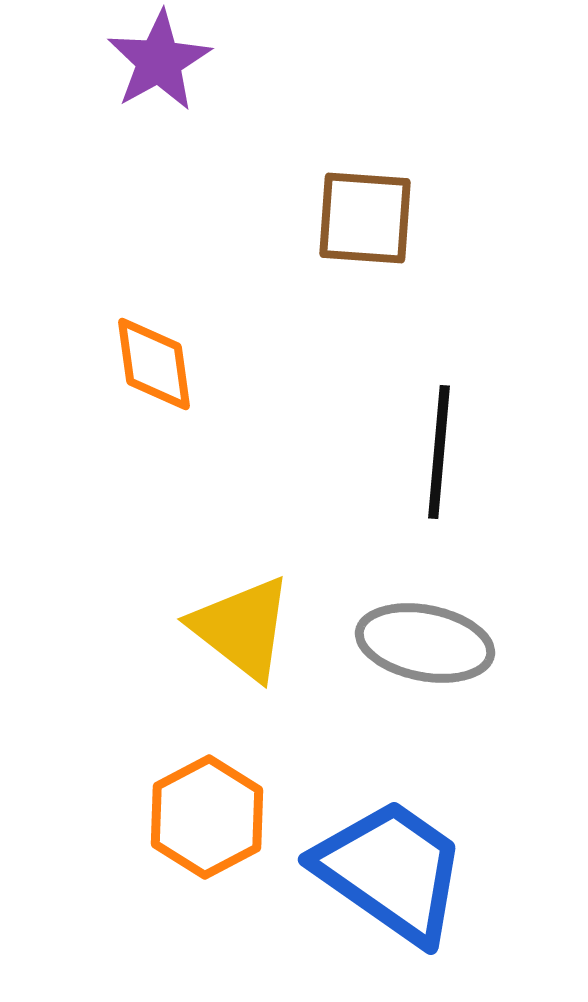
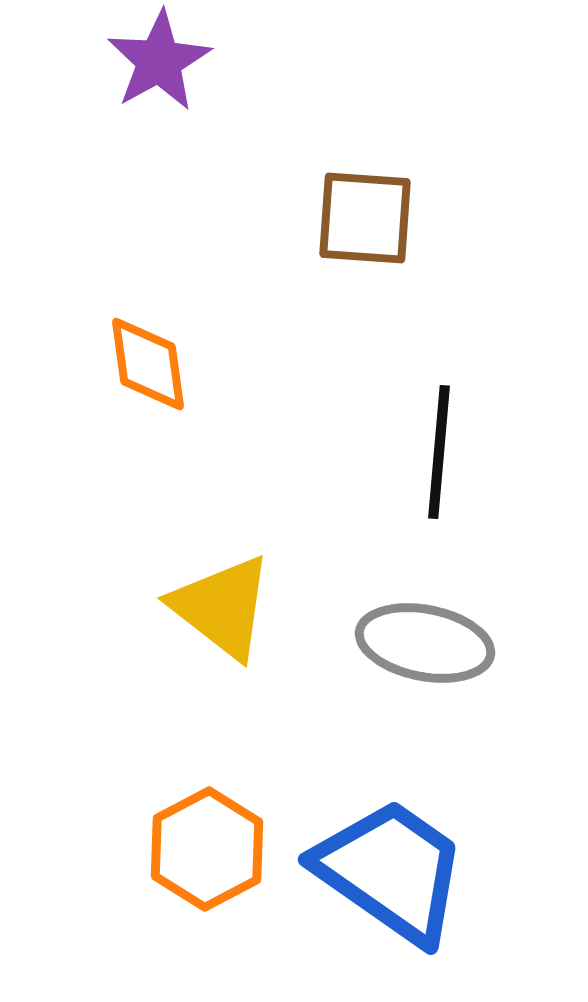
orange diamond: moved 6 px left
yellow triangle: moved 20 px left, 21 px up
orange hexagon: moved 32 px down
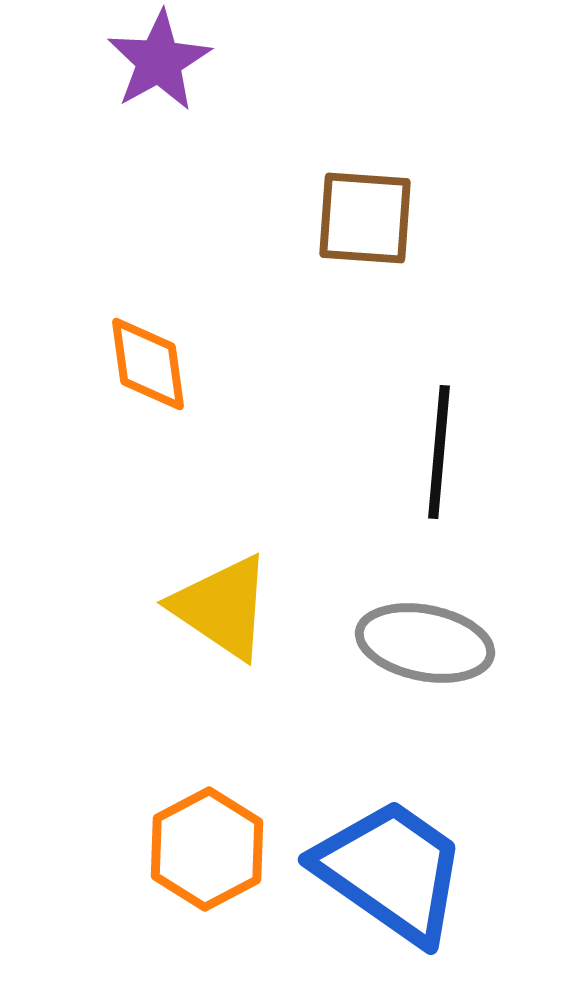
yellow triangle: rotated 4 degrees counterclockwise
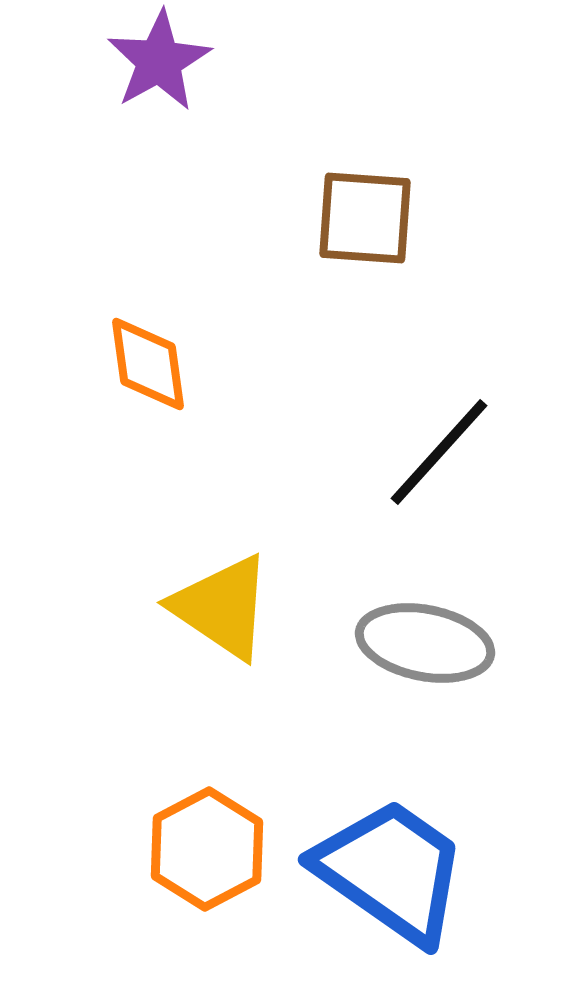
black line: rotated 37 degrees clockwise
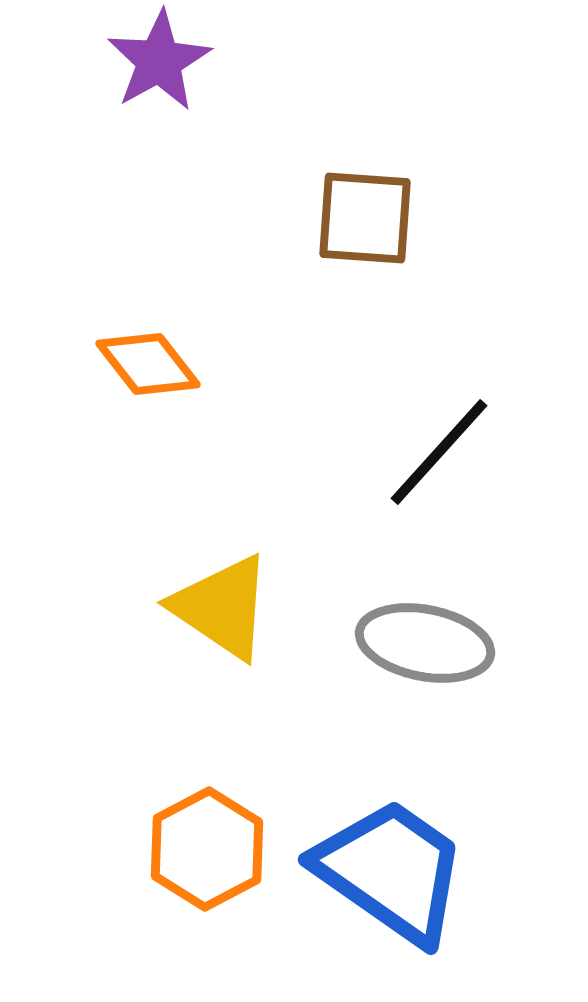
orange diamond: rotated 30 degrees counterclockwise
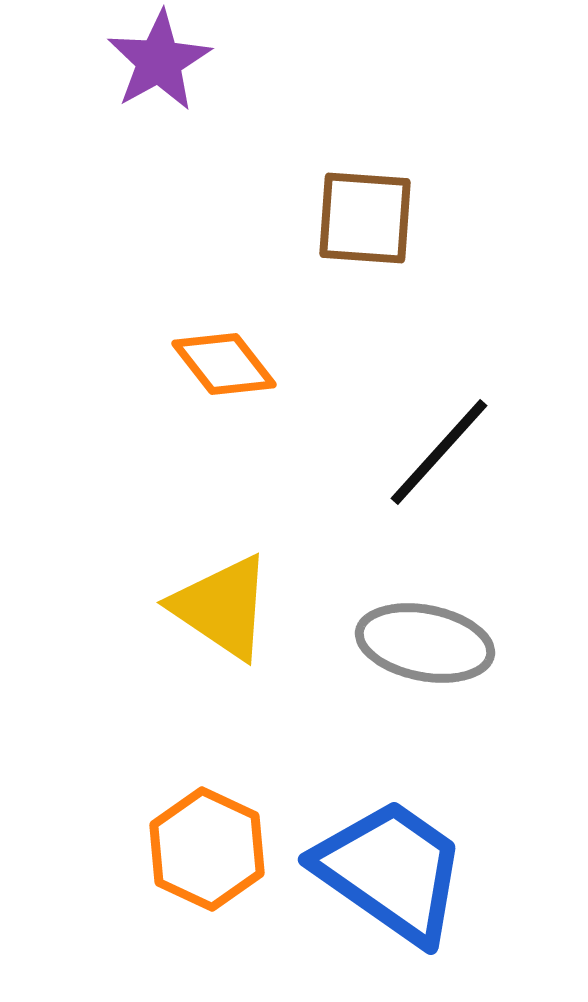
orange diamond: moved 76 px right
orange hexagon: rotated 7 degrees counterclockwise
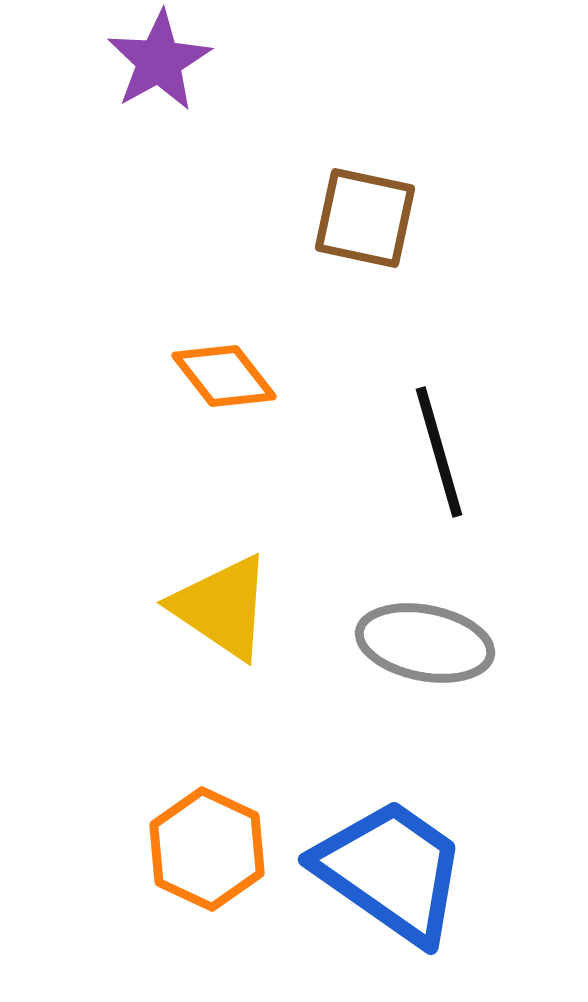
brown square: rotated 8 degrees clockwise
orange diamond: moved 12 px down
black line: rotated 58 degrees counterclockwise
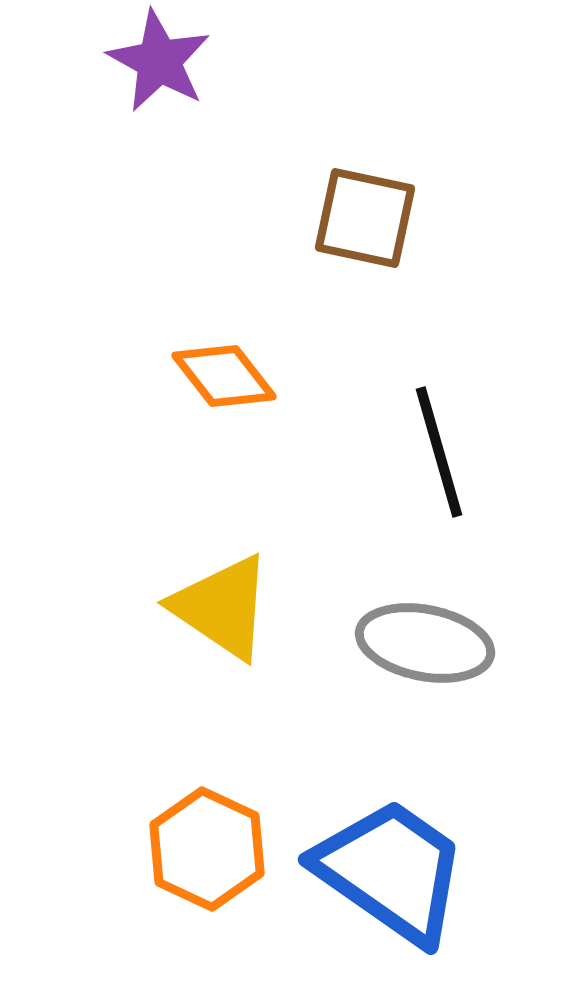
purple star: rotated 14 degrees counterclockwise
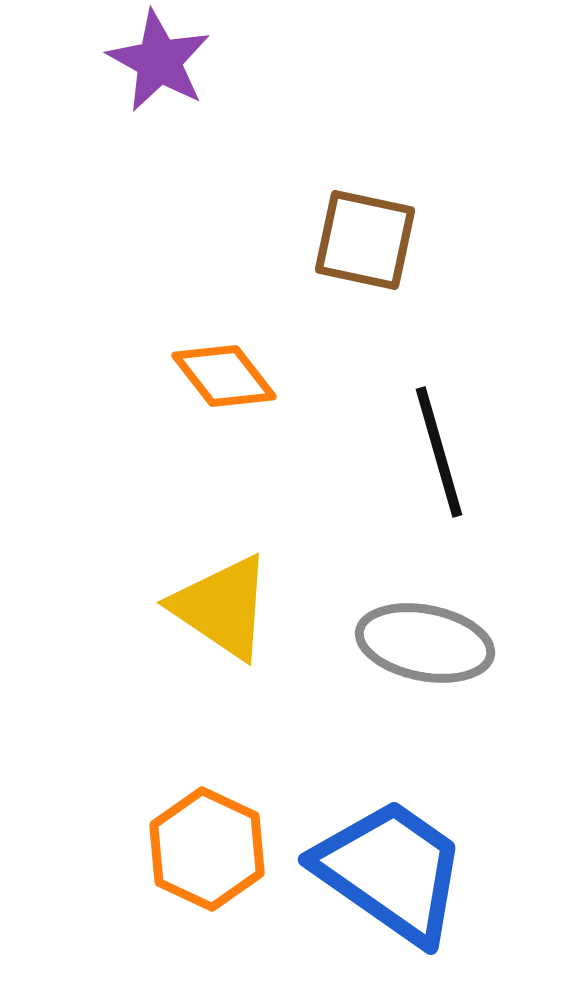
brown square: moved 22 px down
